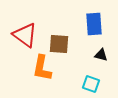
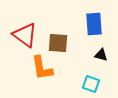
brown square: moved 1 px left, 1 px up
orange L-shape: rotated 20 degrees counterclockwise
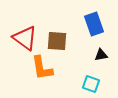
blue rectangle: rotated 15 degrees counterclockwise
red triangle: moved 3 px down
brown square: moved 1 px left, 2 px up
black triangle: rotated 24 degrees counterclockwise
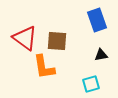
blue rectangle: moved 3 px right, 4 px up
orange L-shape: moved 2 px right, 1 px up
cyan square: rotated 36 degrees counterclockwise
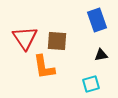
red triangle: rotated 20 degrees clockwise
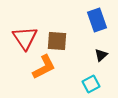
black triangle: rotated 32 degrees counterclockwise
orange L-shape: rotated 108 degrees counterclockwise
cyan square: rotated 12 degrees counterclockwise
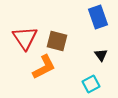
blue rectangle: moved 1 px right, 3 px up
brown square: rotated 10 degrees clockwise
black triangle: rotated 24 degrees counterclockwise
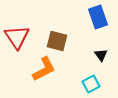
red triangle: moved 8 px left, 1 px up
orange L-shape: moved 2 px down
